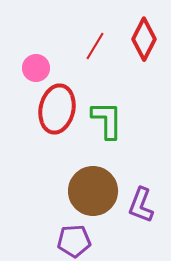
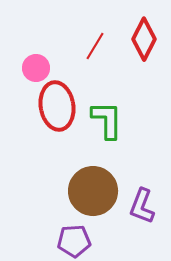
red ellipse: moved 3 px up; rotated 21 degrees counterclockwise
purple L-shape: moved 1 px right, 1 px down
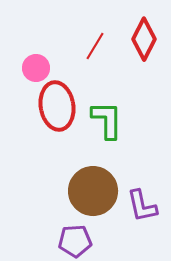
purple L-shape: rotated 33 degrees counterclockwise
purple pentagon: moved 1 px right
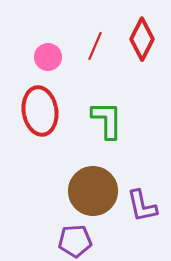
red diamond: moved 2 px left
red line: rotated 8 degrees counterclockwise
pink circle: moved 12 px right, 11 px up
red ellipse: moved 17 px left, 5 px down
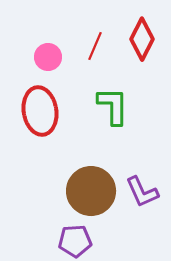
green L-shape: moved 6 px right, 14 px up
brown circle: moved 2 px left
purple L-shape: moved 14 px up; rotated 12 degrees counterclockwise
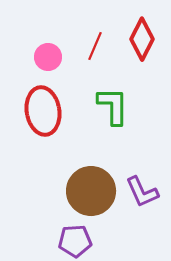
red ellipse: moved 3 px right
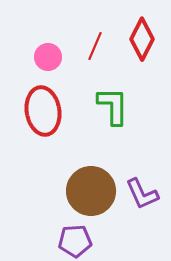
purple L-shape: moved 2 px down
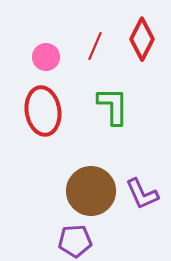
pink circle: moved 2 px left
